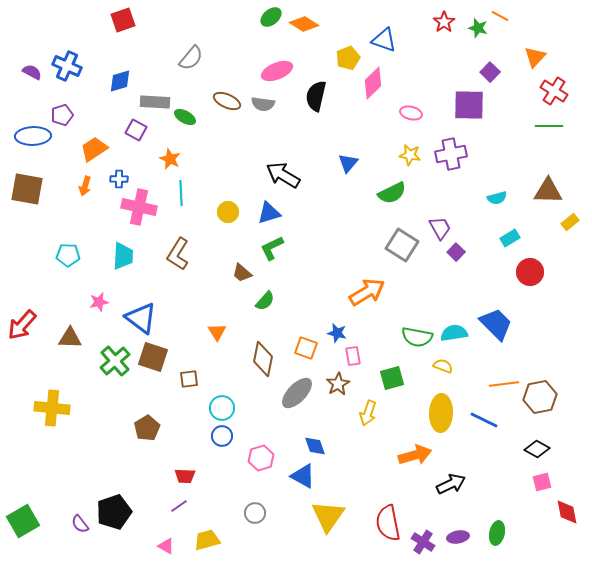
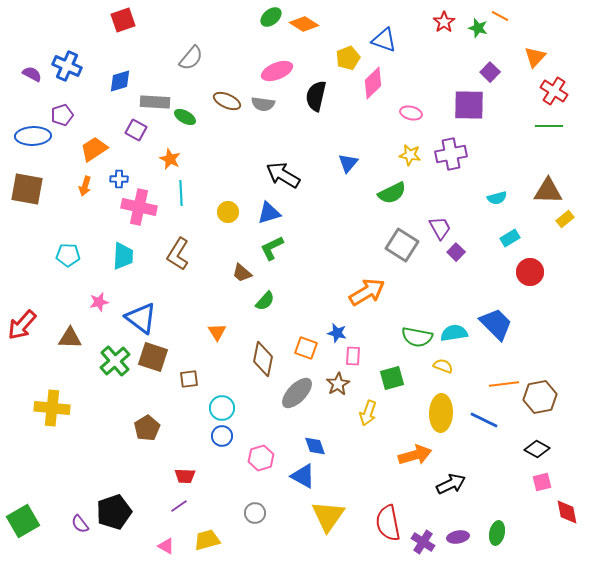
purple semicircle at (32, 72): moved 2 px down
yellow rectangle at (570, 222): moved 5 px left, 3 px up
pink rectangle at (353, 356): rotated 12 degrees clockwise
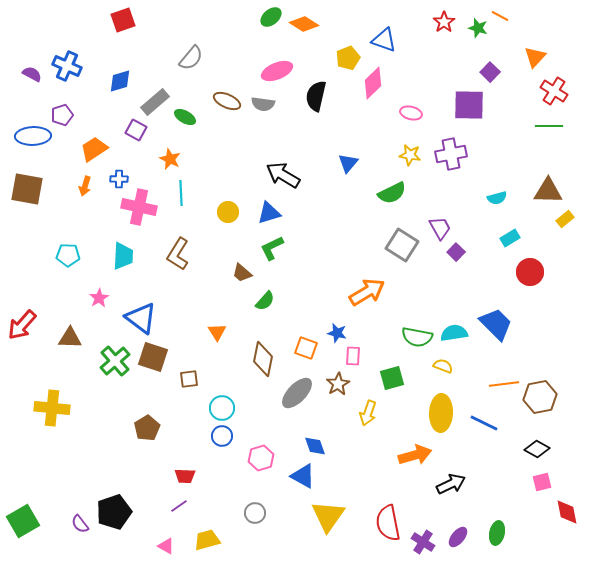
gray rectangle at (155, 102): rotated 44 degrees counterclockwise
pink star at (99, 302): moved 4 px up; rotated 18 degrees counterclockwise
blue line at (484, 420): moved 3 px down
purple ellipse at (458, 537): rotated 40 degrees counterclockwise
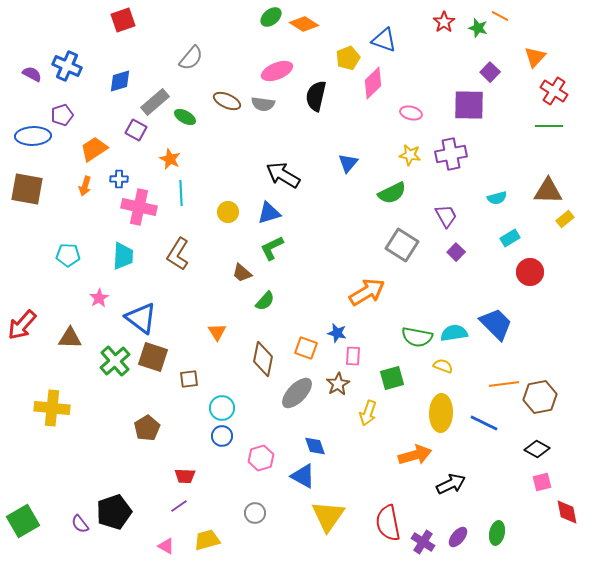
purple trapezoid at (440, 228): moved 6 px right, 12 px up
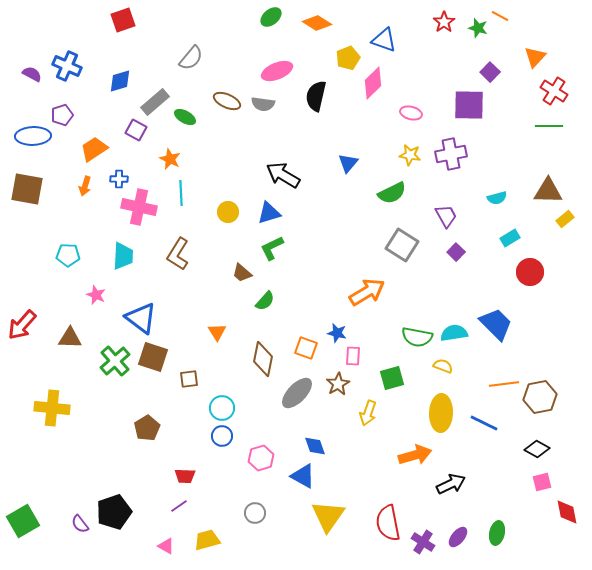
orange diamond at (304, 24): moved 13 px right, 1 px up
pink star at (99, 298): moved 3 px left, 3 px up; rotated 18 degrees counterclockwise
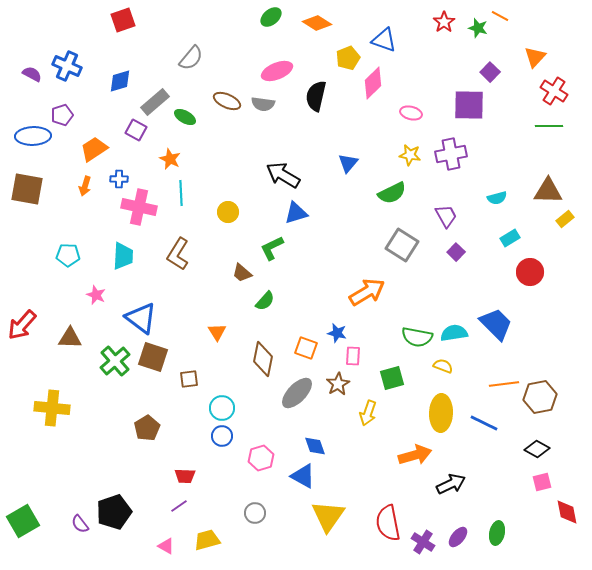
blue triangle at (269, 213): moved 27 px right
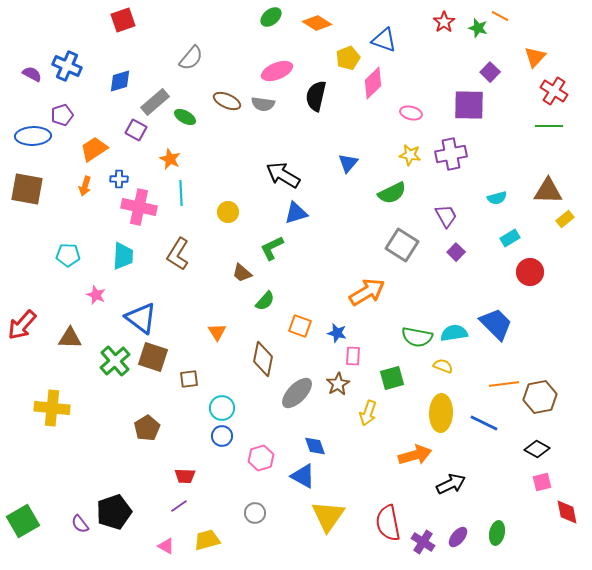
orange square at (306, 348): moved 6 px left, 22 px up
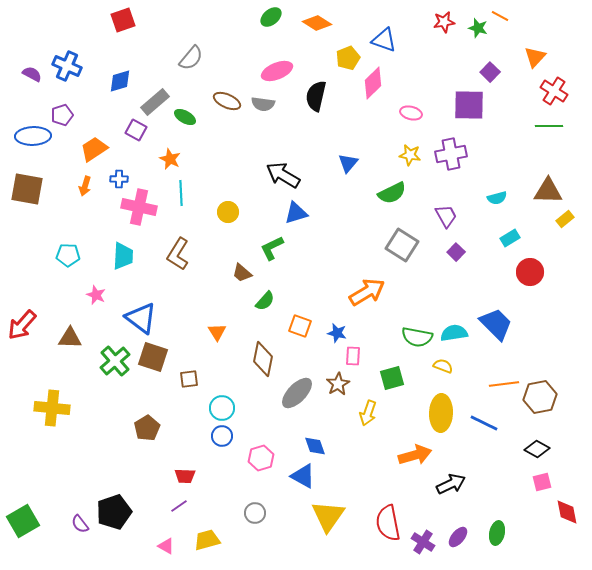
red star at (444, 22): rotated 25 degrees clockwise
